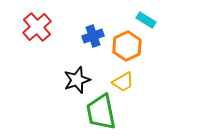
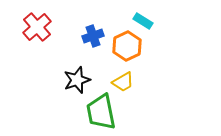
cyan rectangle: moved 3 px left, 1 px down
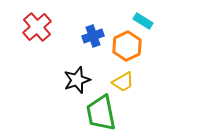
green trapezoid: moved 1 px down
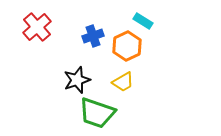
green trapezoid: moved 4 px left; rotated 60 degrees counterclockwise
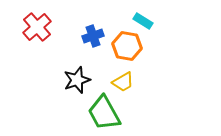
orange hexagon: rotated 24 degrees counterclockwise
green trapezoid: moved 7 px right; rotated 42 degrees clockwise
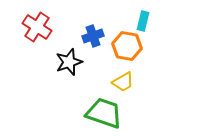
cyan rectangle: rotated 72 degrees clockwise
red cross: rotated 16 degrees counterclockwise
black star: moved 8 px left, 18 px up
green trapezoid: rotated 138 degrees clockwise
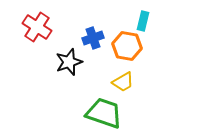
blue cross: moved 2 px down
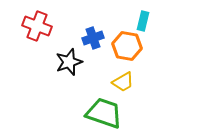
red cross: moved 1 px up; rotated 12 degrees counterclockwise
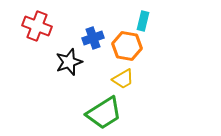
yellow trapezoid: moved 3 px up
green trapezoid: rotated 129 degrees clockwise
